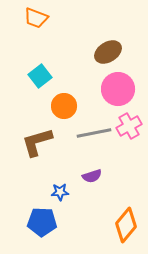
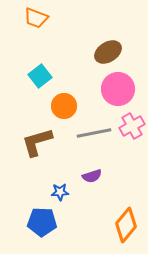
pink cross: moved 3 px right
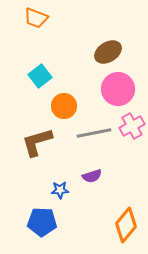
blue star: moved 2 px up
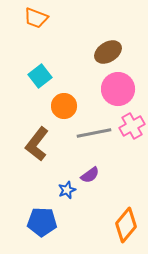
brown L-shape: moved 2 px down; rotated 36 degrees counterclockwise
purple semicircle: moved 2 px left, 1 px up; rotated 18 degrees counterclockwise
blue star: moved 7 px right; rotated 18 degrees counterclockwise
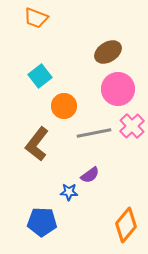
pink cross: rotated 15 degrees counterclockwise
blue star: moved 2 px right, 2 px down; rotated 24 degrees clockwise
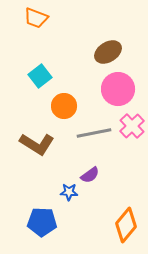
brown L-shape: rotated 96 degrees counterclockwise
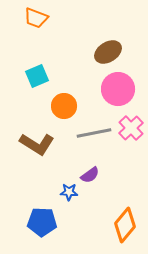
cyan square: moved 3 px left; rotated 15 degrees clockwise
pink cross: moved 1 px left, 2 px down
orange diamond: moved 1 px left
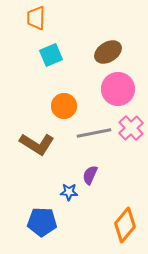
orange trapezoid: rotated 70 degrees clockwise
cyan square: moved 14 px right, 21 px up
purple semicircle: rotated 150 degrees clockwise
